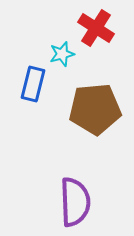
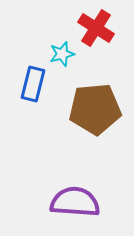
purple semicircle: rotated 84 degrees counterclockwise
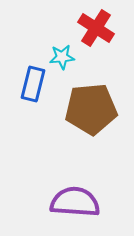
cyan star: moved 3 px down; rotated 10 degrees clockwise
brown pentagon: moved 4 px left
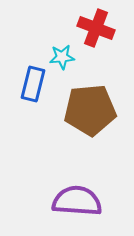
red cross: rotated 12 degrees counterclockwise
brown pentagon: moved 1 px left, 1 px down
purple semicircle: moved 2 px right, 1 px up
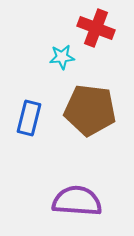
blue rectangle: moved 4 px left, 34 px down
brown pentagon: rotated 12 degrees clockwise
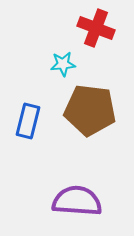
cyan star: moved 1 px right, 7 px down
blue rectangle: moved 1 px left, 3 px down
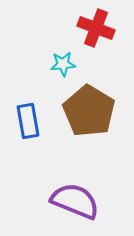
brown pentagon: moved 1 px left, 1 px down; rotated 24 degrees clockwise
blue rectangle: rotated 24 degrees counterclockwise
purple semicircle: moved 2 px left; rotated 18 degrees clockwise
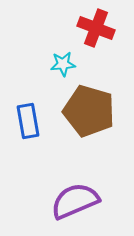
brown pentagon: rotated 15 degrees counterclockwise
purple semicircle: rotated 45 degrees counterclockwise
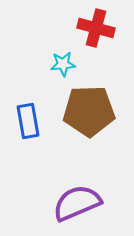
red cross: rotated 6 degrees counterclockwise
brown pentagon: rotated 18 degrees counterclockwise
purple semicircle: moved 2 px right, 2 px down
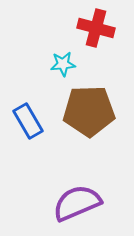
blue rectangle: rotated 20 degrees counterclockwise
